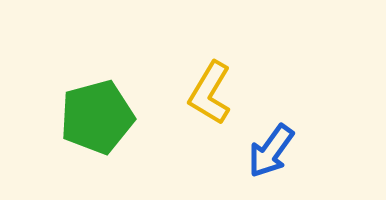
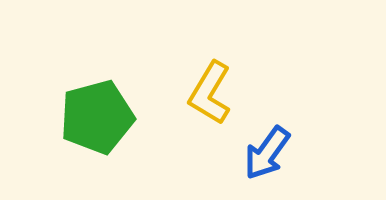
blue arrow: moved 4 px left, 2 px down
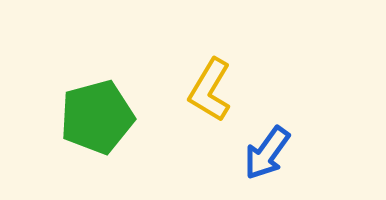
yellow L-shape: moved 3 px up
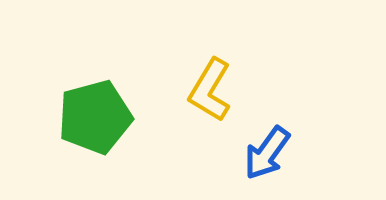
green pentagon: moved 2 px left
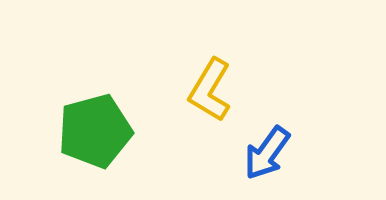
green pentagon: moved 14 px down
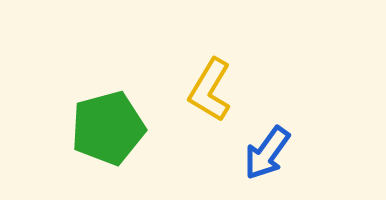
green pentagon: moved 13 px right, 3 px up
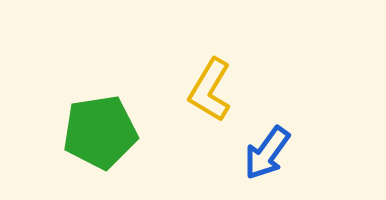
green pentagon: moved 8 px left, 4 px down; rotated 6 degrees clockwise
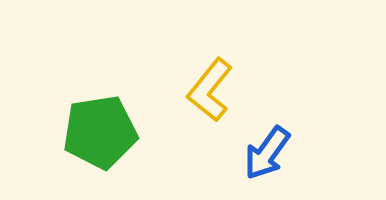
yellow L-shape: rotated 8 degrees clockwise
